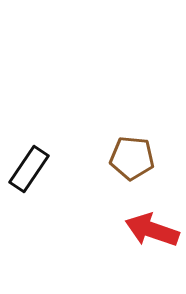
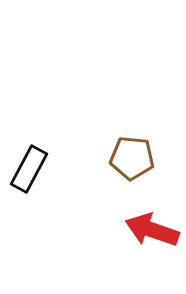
black rectangle: rotated 6 degrees counterclockwise
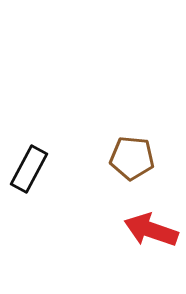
red arrow: moved 1 px left
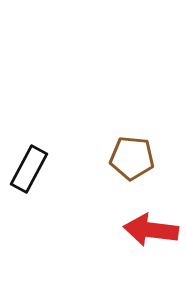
red arrow: rotated 12 degrees counterclockwise
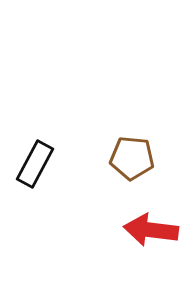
black rectangle: moved 6 px right, 5 px up
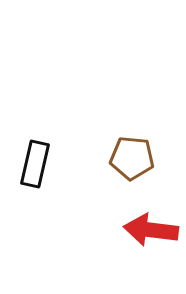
black rectangle: rotated 15 degrees counterclockwise
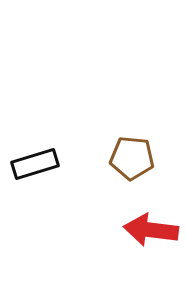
black rectangle: rotated 60 degrees clockwise
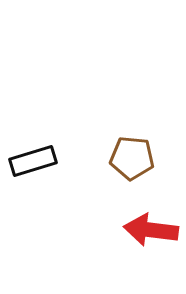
black rectangle: moved 2 px left, 3 px up
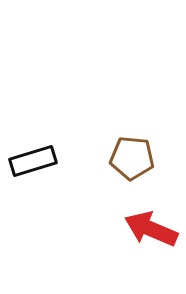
red arrow: moved 1 px up; rotated 16 degrees clockwise
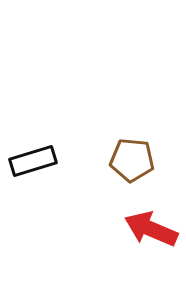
brown pentagon: moved 2 px down
